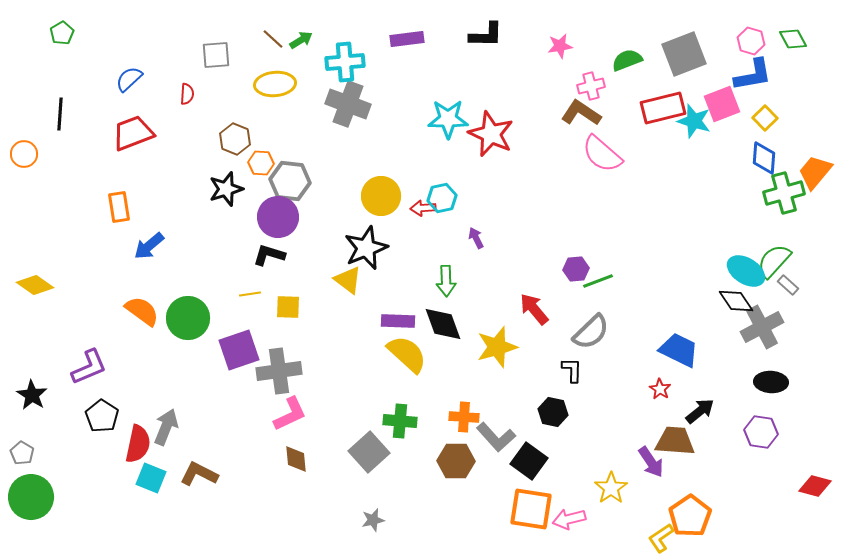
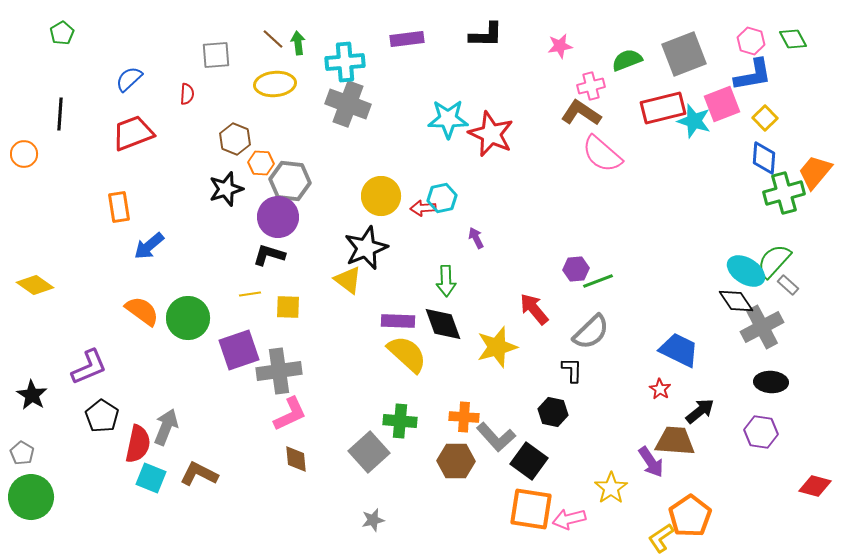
green arrow at (301, 40): moved 3 px left, 3 px down; rotated 65 degrees counterclockwise
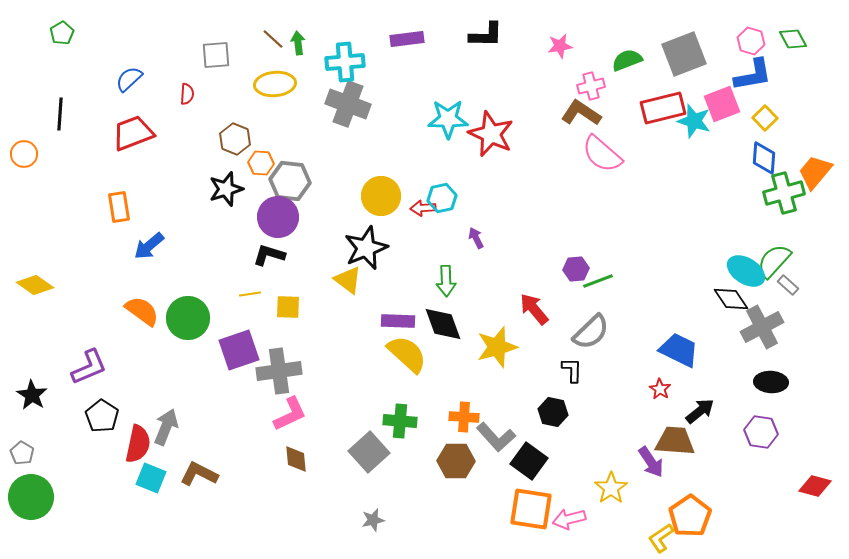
black diamond at (736, 301): moved 5 px left, 2 px up
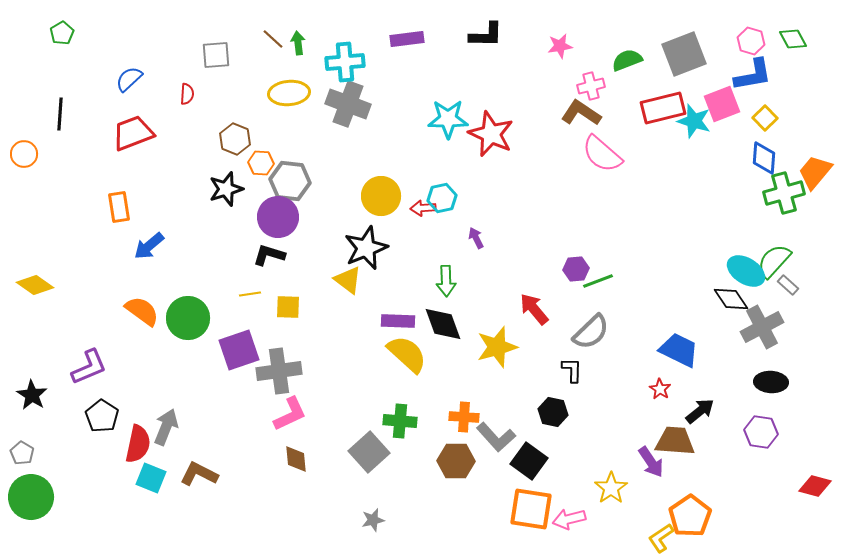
yellow ellipse at (275, 84): moved 14 px right, 9 px down
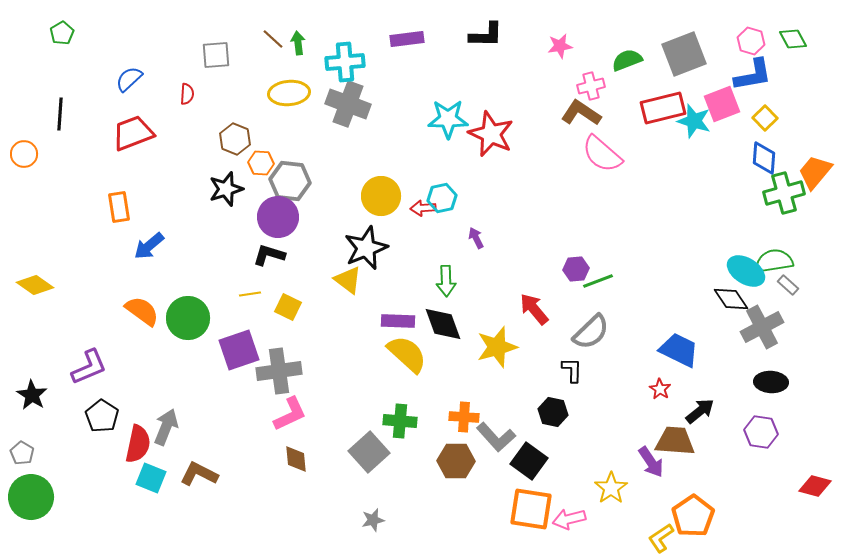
green semicircle at (774, 261): rotated 39 degrees clockwise
yellow square at (288, 307): rotated 24 degrees clockwise
orange pentagon at (690, 516): moved 3 px right
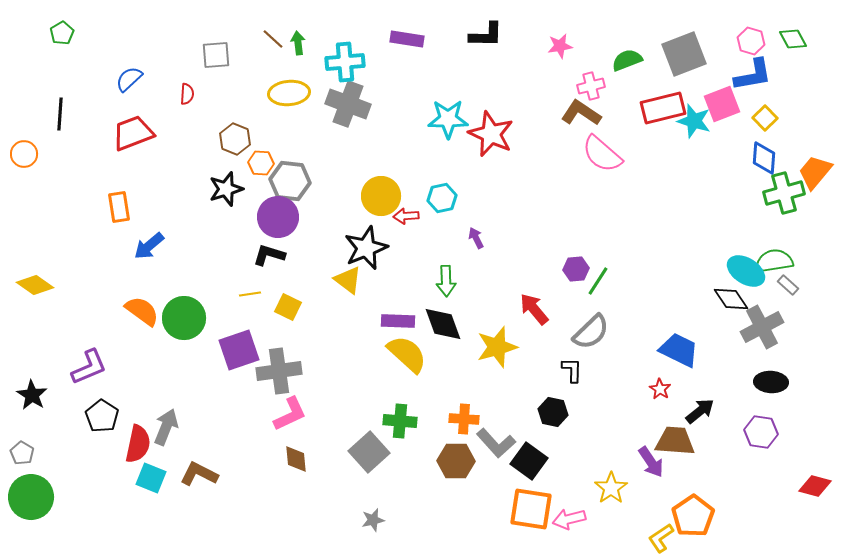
purple rectangle at (407, 39): rotated 16 degrees clockwise
red arrow at (423, 208): moved 17 px left, 8 px down
green line at (598, 281): rotated 36 degrees counterclockwise
green circle at (188, 318): moved 4 px left
orange cross at (464, 417): moved 2 px down
gray L-shape at (496, 437): moved 6 px down
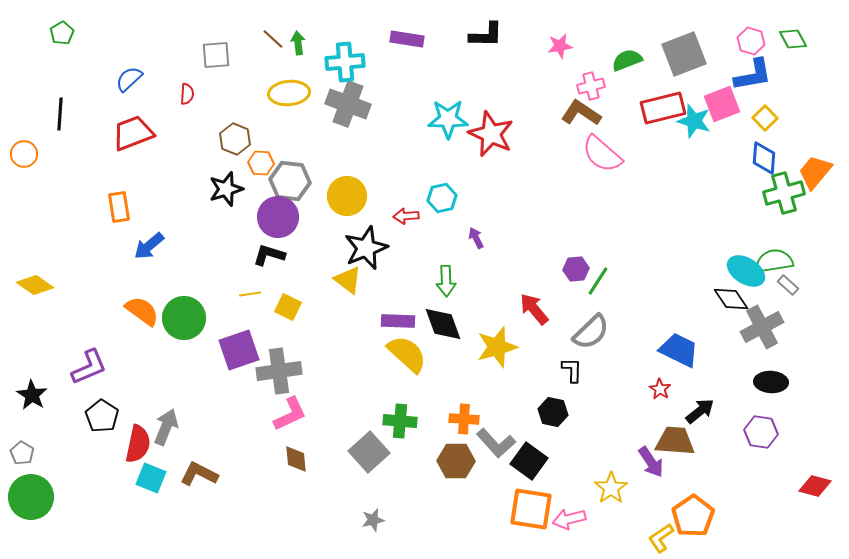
yellow circle at (381, 196): moved 34 px left
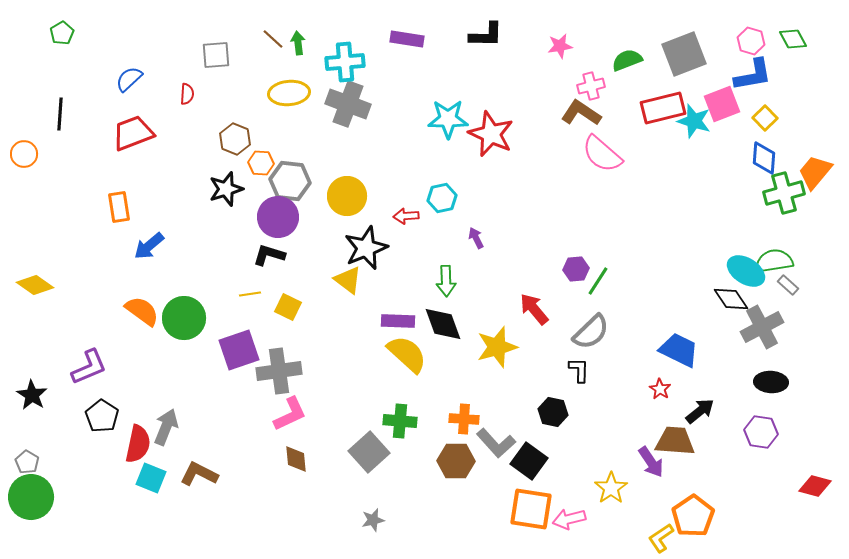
black L-shape at (572, 370): moved 7 px right
gray pentagon at (22, 453): moved 5 px right, 9 px down
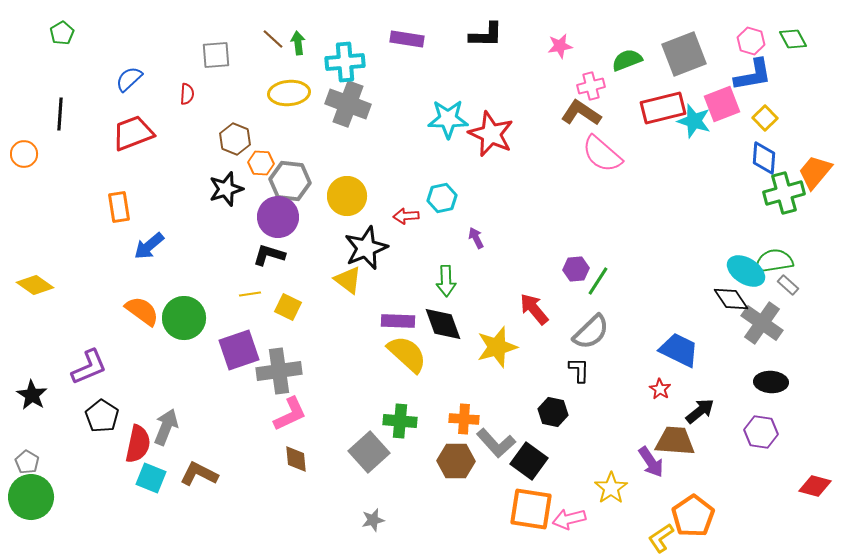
gray cross at (762, 327): moved 4 px up; rotated 27 degrees counterclockwise
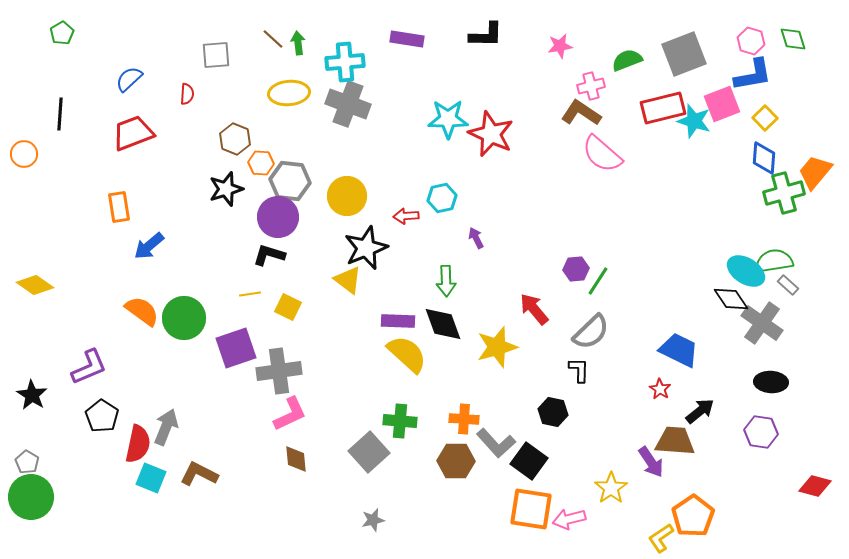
green diamond at (793, 39): rotated 12 degrees clockwise
purple square at (239, 350): moved 3 px left, 2 px up
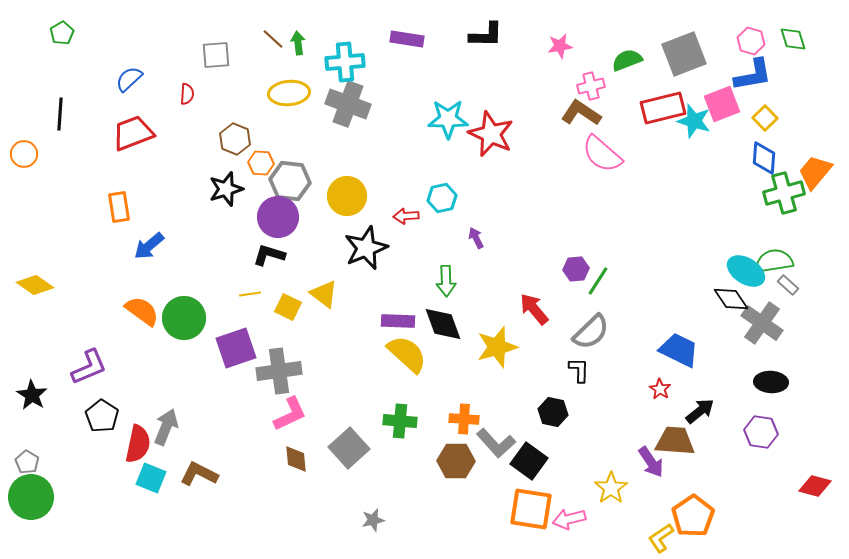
yellow triangle at (348, 280): moved 24 px left, 14 px down
gray square at (369, 452): moved 20 px left, 4 px up
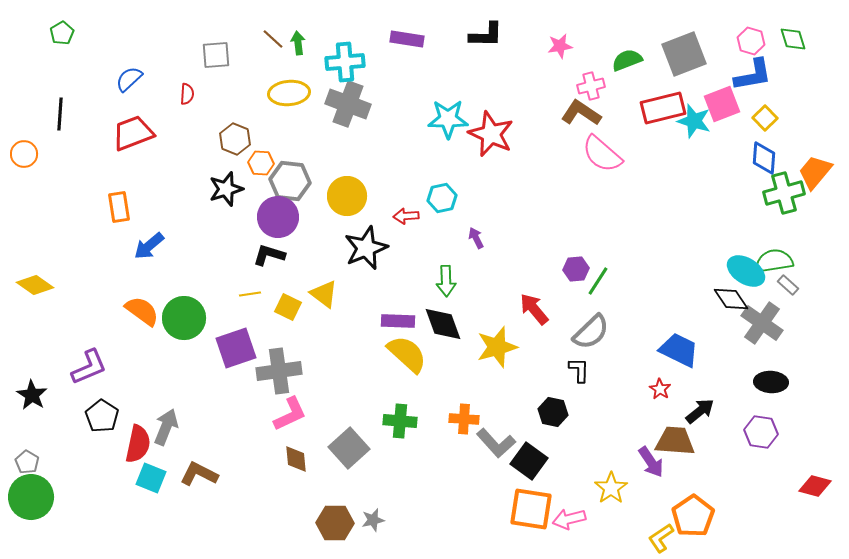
brown hexagon at (456, 461): moved 121 px left, 62 px down
